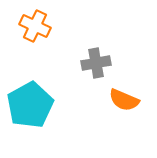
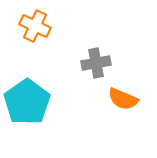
orange semicircle: moved 1 px left, 1 px up
cyan pentagon: moved 3 px left, 3 px up; rotated 6 degrees counterclockwise
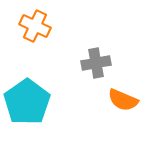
orange semicircle: moved 1 px down
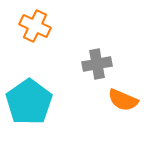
gray cross: moved 1 px right, 1 px down
cyan pentagon: moved 2 px right
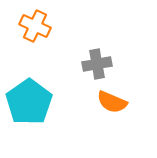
orange semicircle: moved 11 px left, 2 px down
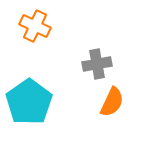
orange semicircle: rotated 88 degrees counterclockwise
